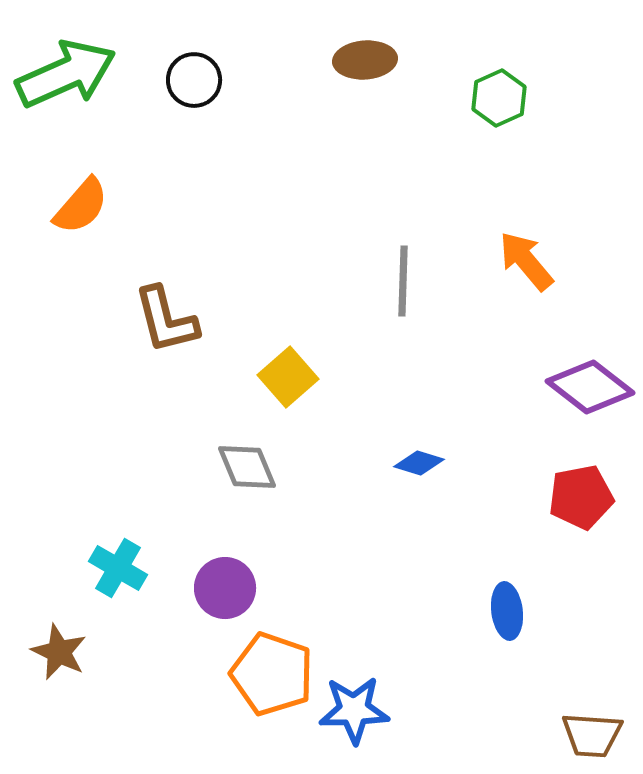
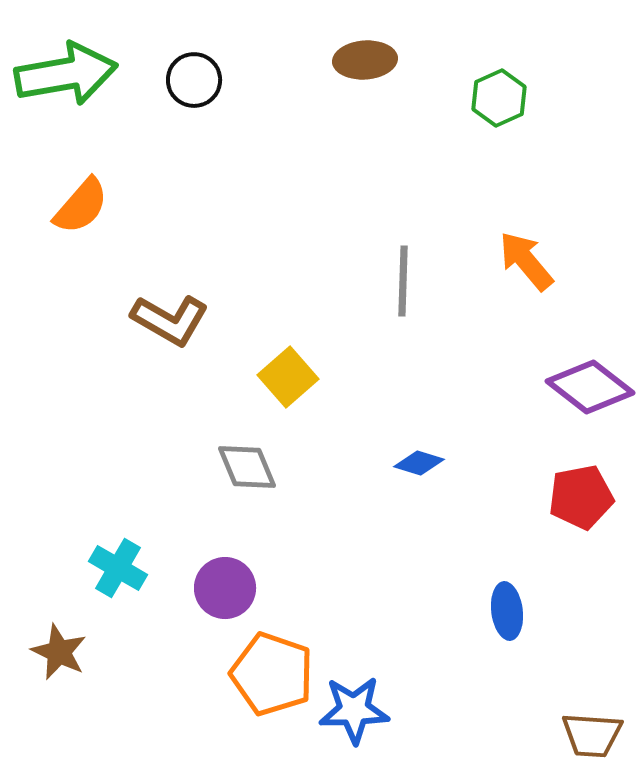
green arrow: rotated 14 degrees clockwise
brown L-shape: moved 4 px right; rotated 46 degrees counterclockwise
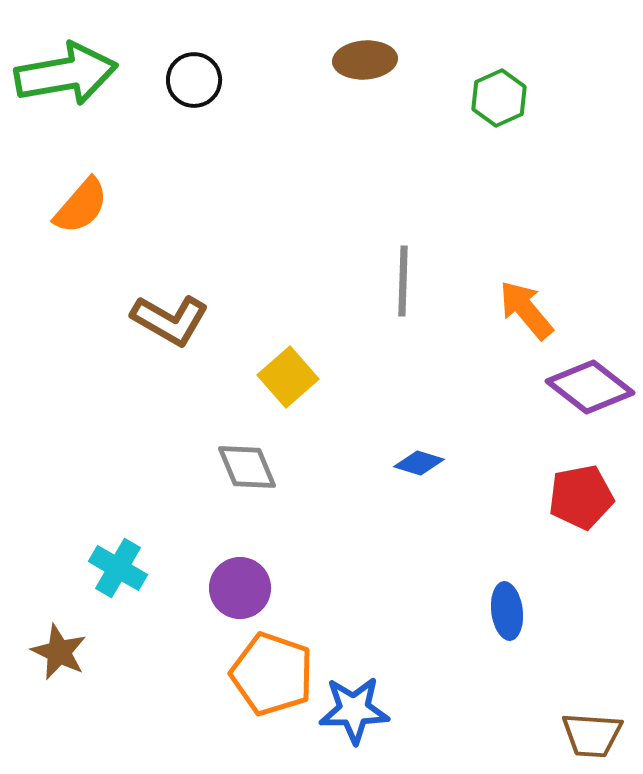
orange arrow: moved 49 px down
purple circle: moved 15 px right
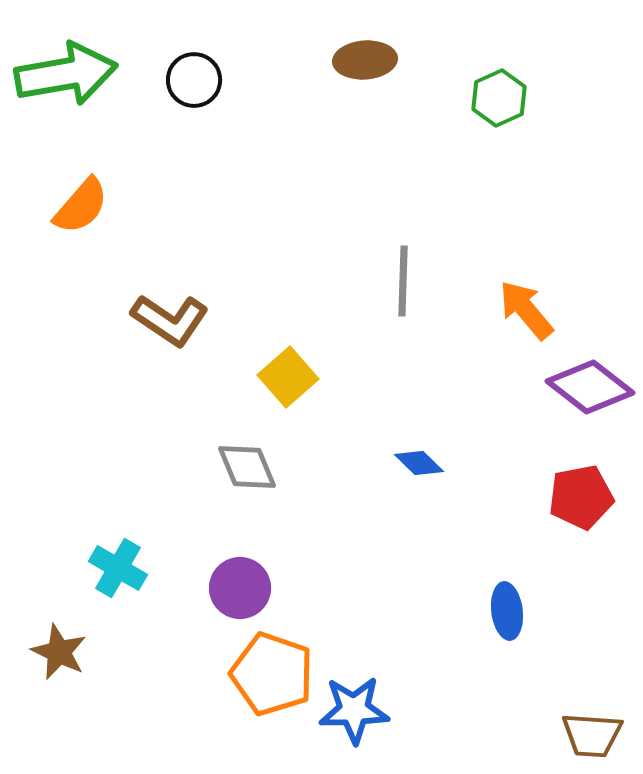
brown L-shape: rotated 4 degrees clockwise
blue diamond: rotated 27 degrees clockwise
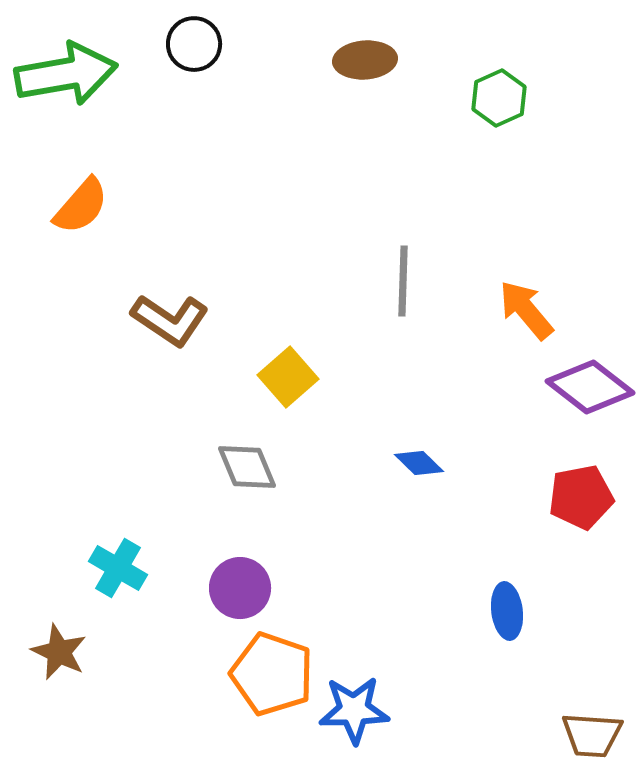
black circle: moved 36 px up
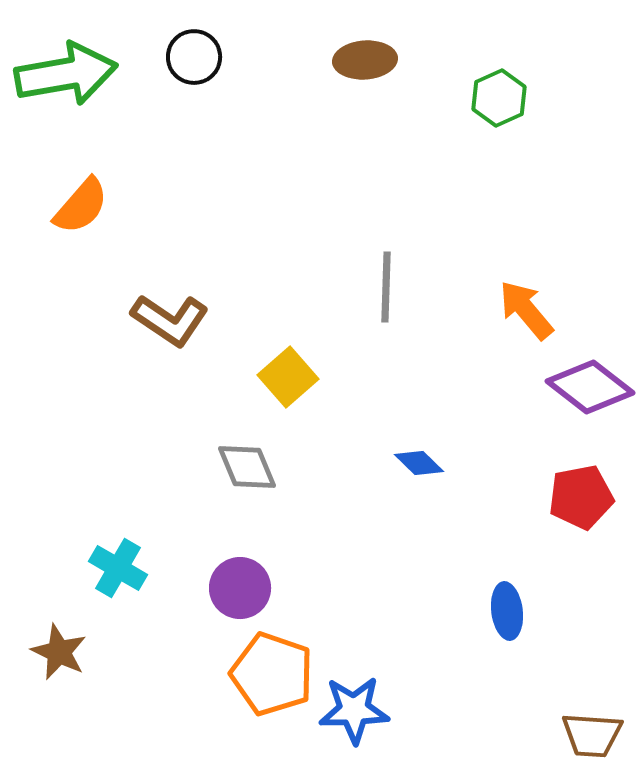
black circle: moved 13 px down
gray line: moved 17 px left, 6 px down
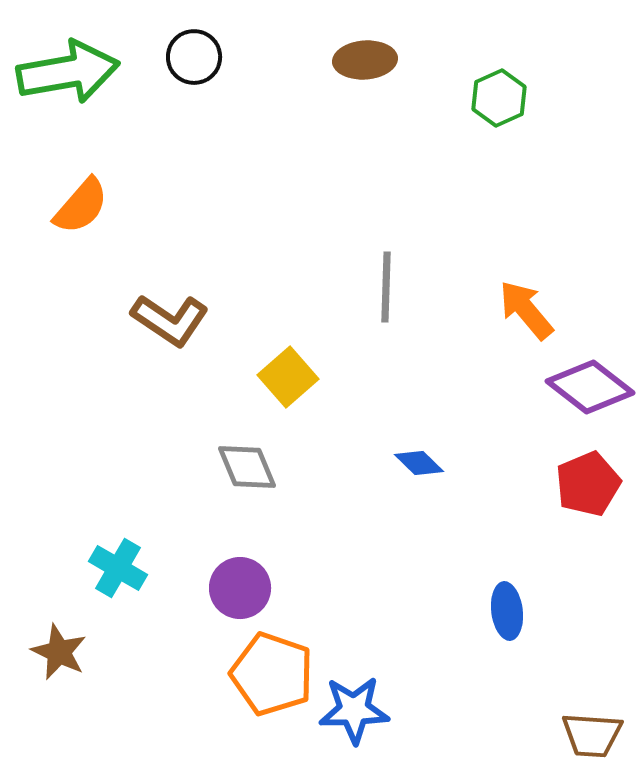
green arrow: moved 2 px right, 2 px up
red pentagon: moved 7 px right, 13 px up; rotated 12 degrees counterclockwise
